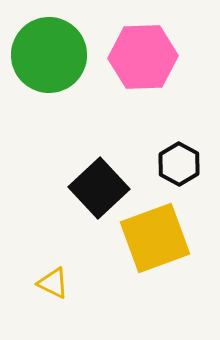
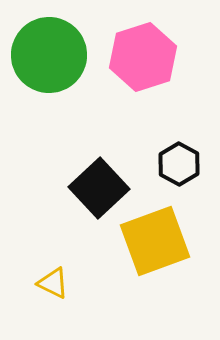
pink hexagon: rotated 16 degrees counterclockwise
yellow square: moved 3 px down
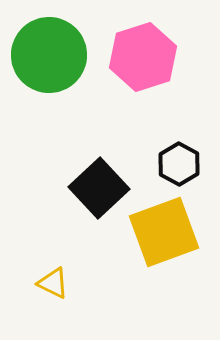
yellow square: moved 9 px right, 9 px up
